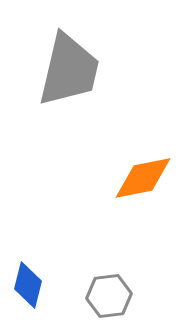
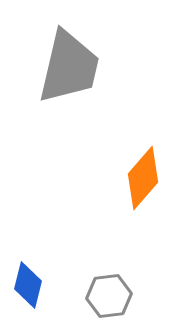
gray trapezoid: moved 3 px up
orange diamond: rotated 38 degrees counterclockwise
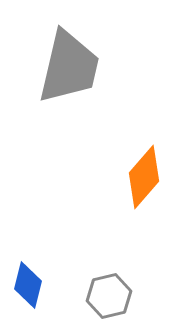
orange diamond: moved 1 px right, 1 px up
gray hexagon: rotated 6 degrees counterclockwise
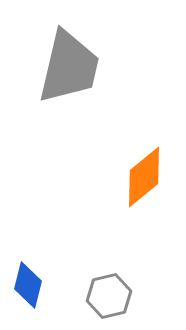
orange diamond: rotated 10 degrees clockwise
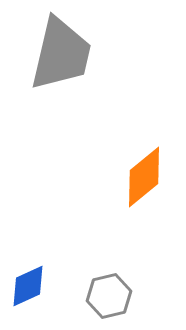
gray trapezoid: moved 8 px left, 13 px up
blue diamond: moved 1 px down; rotated 51 degrees clockwise
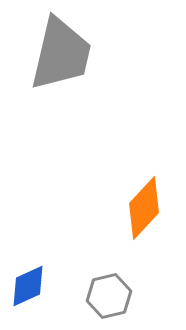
orange diamond: moved 31 px down; rotated 8 degrees counterclockwise
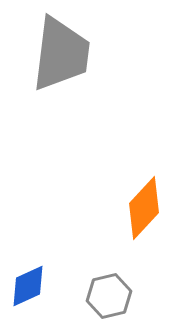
gray trapezoid: rotated 6 degrees counterclockwise
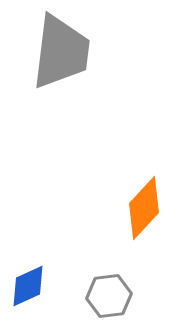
gray trapezoid: moved 2 px up
gray hexagon: rotated 6 degrees clockwise
